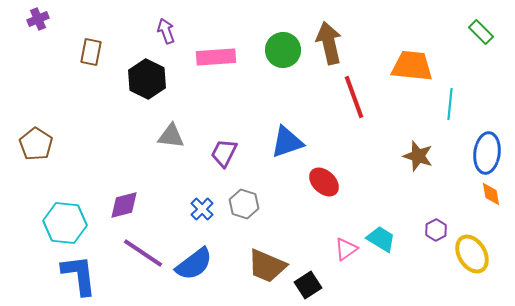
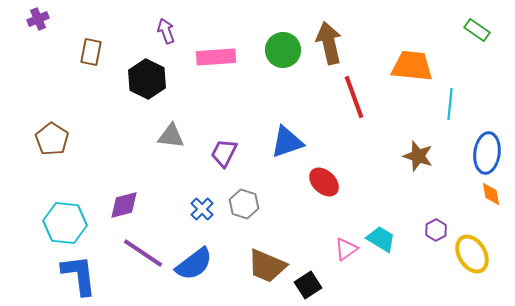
green rectangle: moved 4 px left, 2 px up; rotated 10 degrees counterclockwise
brown pentagon: moved 16 px right, 5 px up
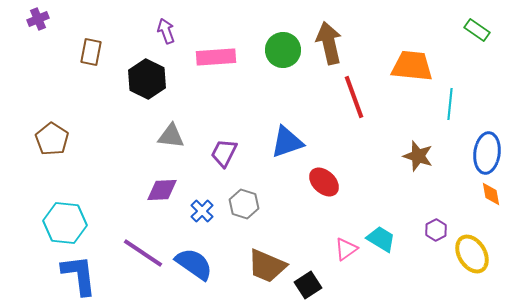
purple diamond: moved 38 px right, 15 px up; rotated 12 degrees clockwise
blue cross: moved 2 px down
blue semicircle: rotated 108 degrees counterclockwise
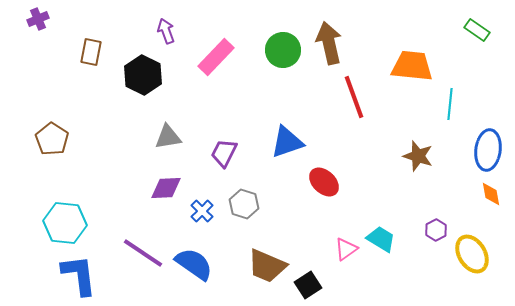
pink rectangle: rotated 42 degrees counterclockwise
black hexagon: moved 4 px left, 4 px up
gray triangle: moved 3 px left, 1 px down; rotated 16 degrees counterclockwise
blue ellipse: moved 1 px right, 3 px up
purple diamond: moved 4 px right, 2 px up
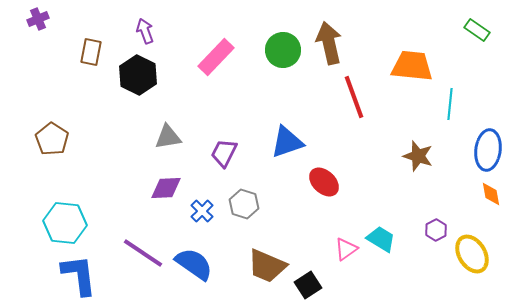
purple arrow: moved 21 px left
black hexagon: moved 5 px left
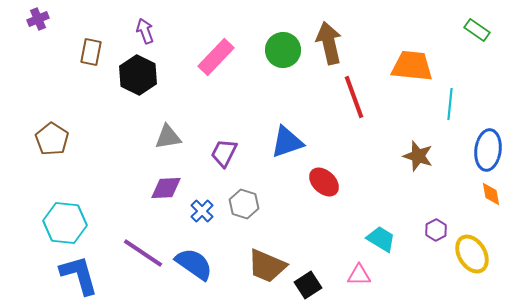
pink triangle: moved 13 px right, 26 px down; rotated 35 degrees clockwise
blue L-shape: rotated 9 degrees counterclockwise
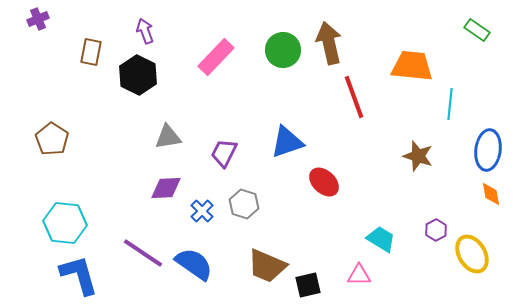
black square: rotated 20 degrees clockwise
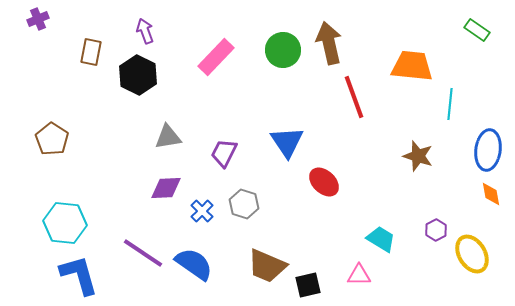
blue triangle: rotated 45 degrees counterclockwise
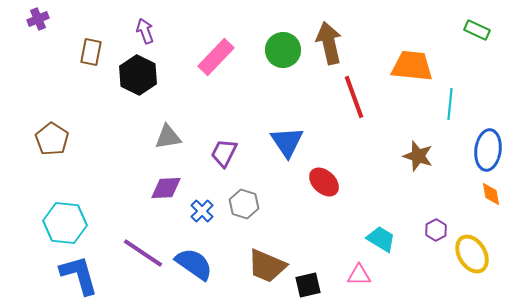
green rectangle: rotated 10 degrees counterclockwise
